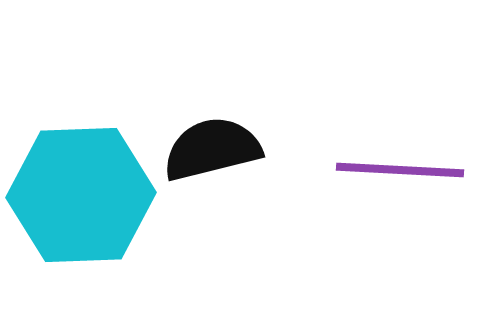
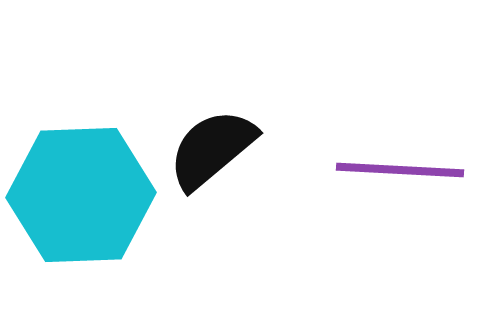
black semicircle: rotated 26 degrees counterclockwise
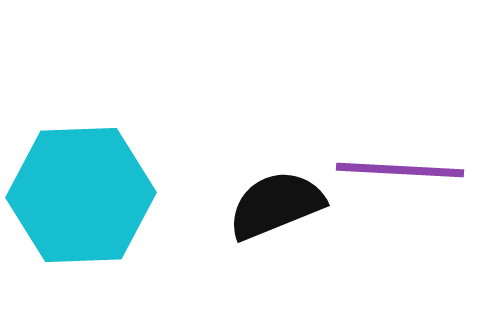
black semicircle: moved 64 px right, 56 px down; rotated 18 degrees clockwise
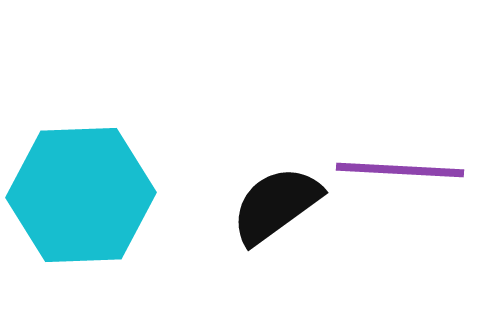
black semicircle: rotated 14 degrees counterclockwise
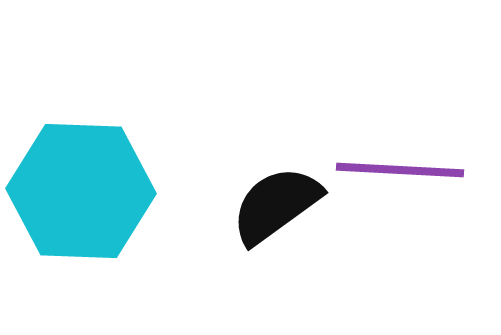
cyan hexagon: moved 4 px up; rotated 4 degrees clockwise
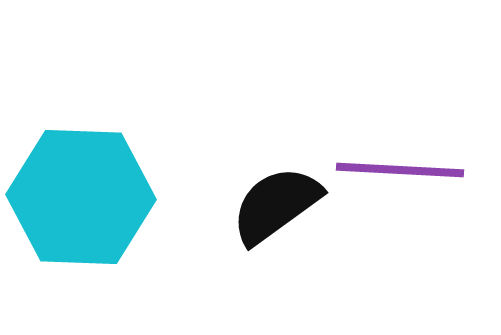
cyan hexagon: moved 6 px down
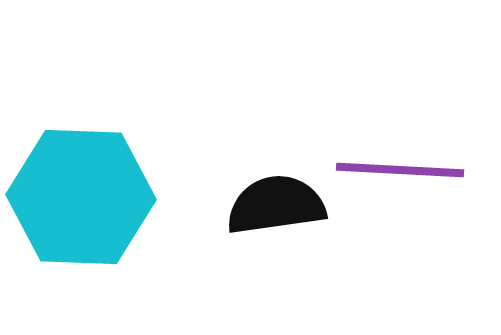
black semicircle: rotated 28 degrees clockwise
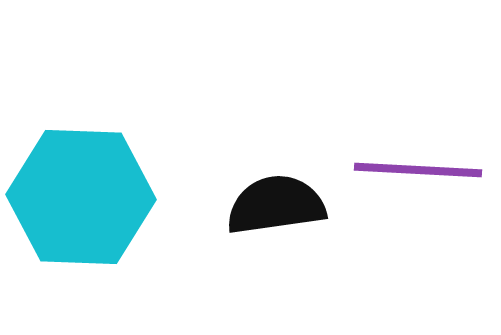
purple line: moved 18 px right
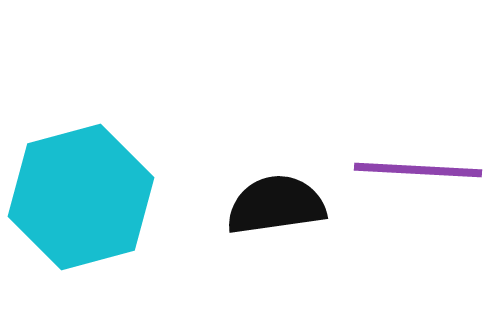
cyan hexagon: rotated 17 degrees counterclockwise
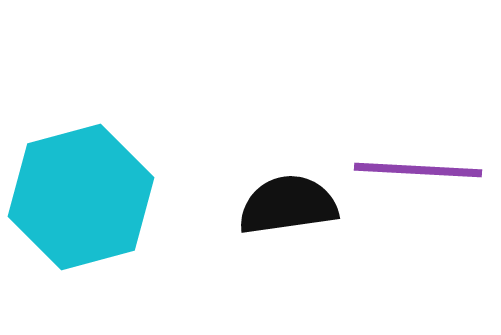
black semicircle: moved 12 px right
